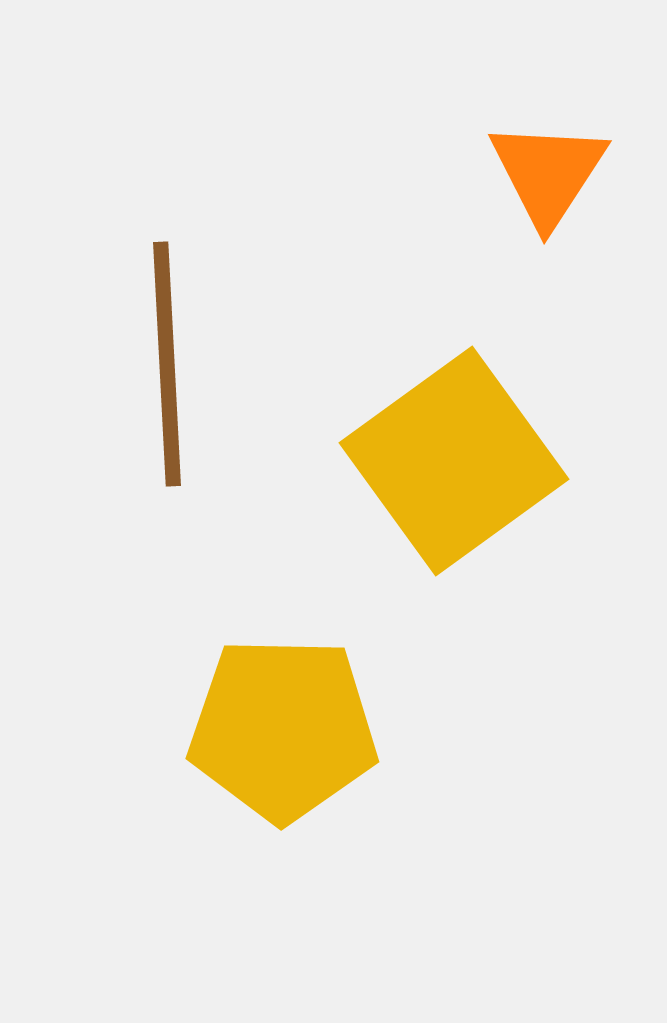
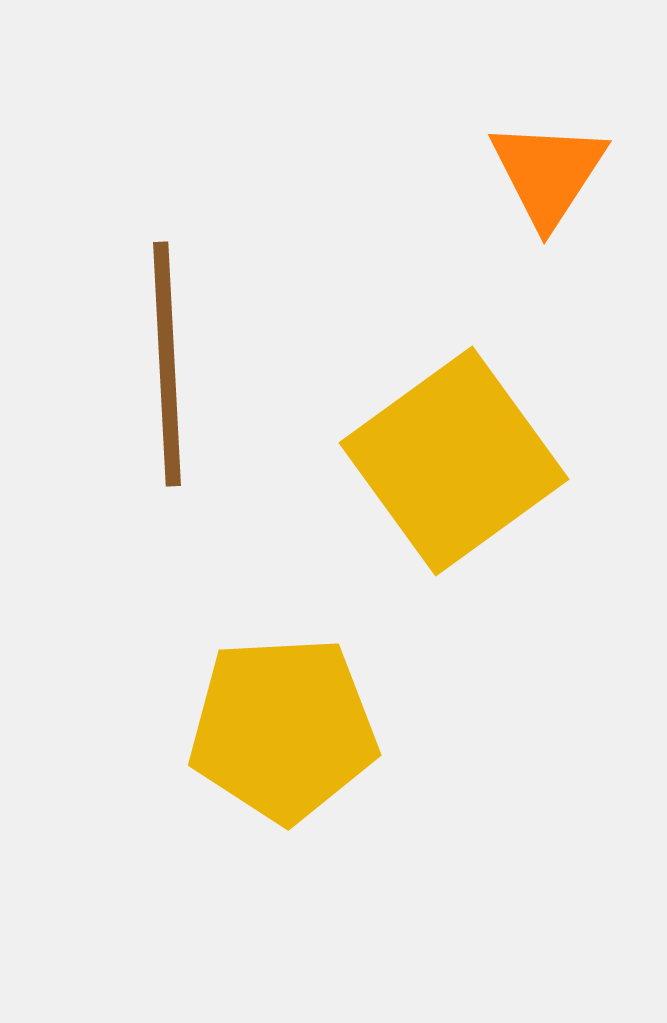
yellow pentagon: rotated 4 degrees counterclockwise
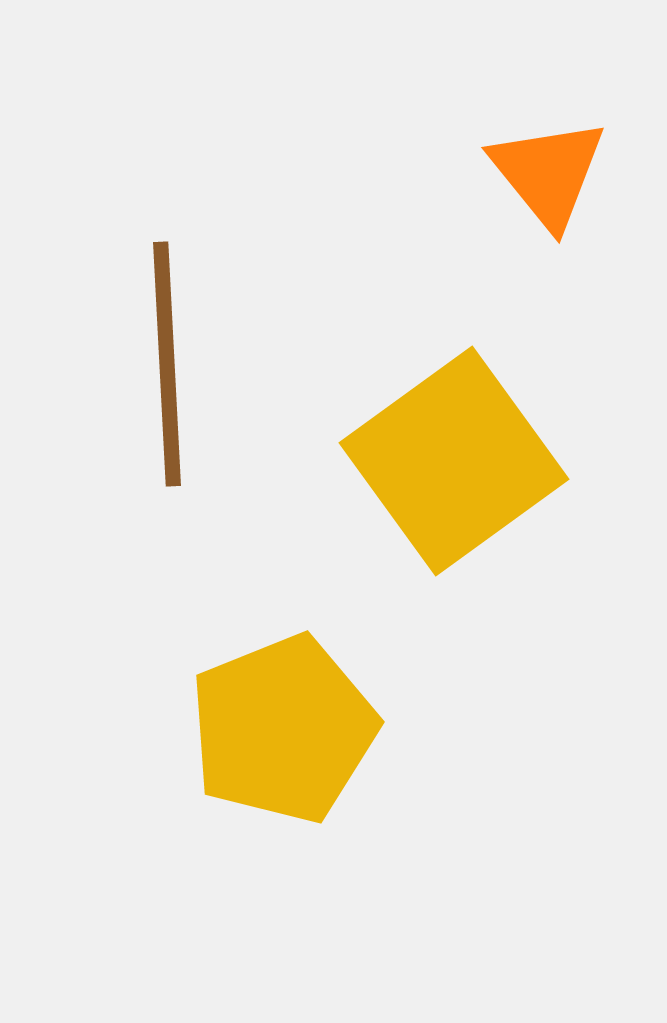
orange triangle: rotated 12 degrees counterclockwise
yellow pentagon: rotated 19 degrees counterclockwise
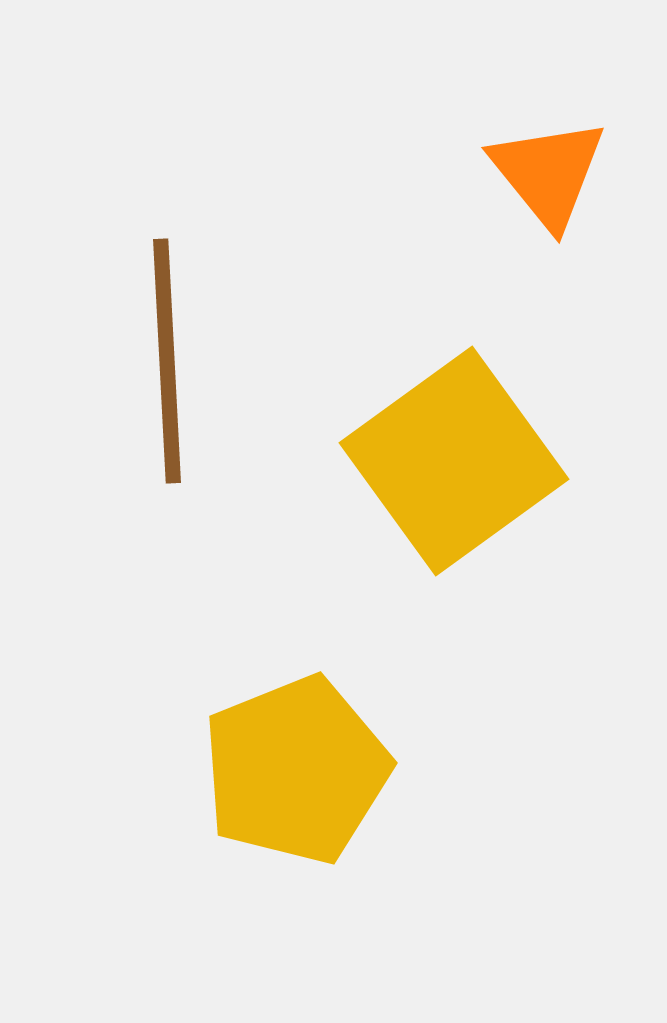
brown line: moved 3 px up
yellow pentagon: moved 13 px right, 41 px down
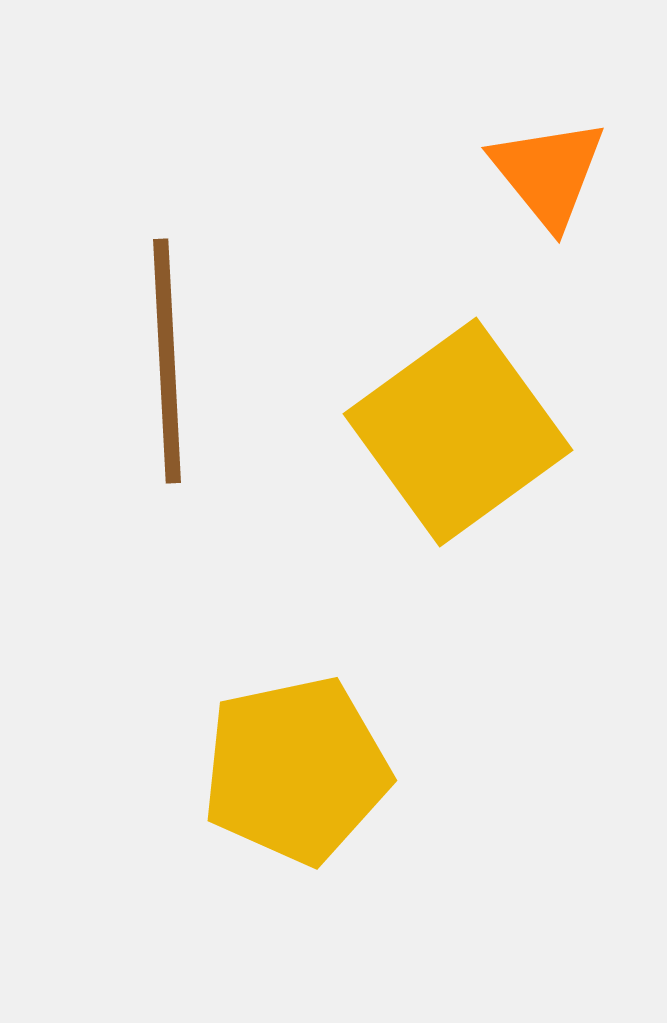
yellow square: moved 4 px right, 29 px up
yellow pentagon: rotated 10 degrees clockwise
